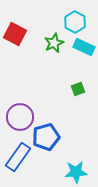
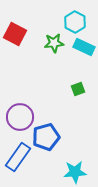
green star: rotated 18 degrees clockwise
cyan star: moved 1 px left
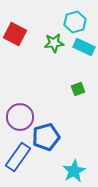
cyan hexagon: rotated 15 degrees clockwise
cyan star: moved 1 px left, 1 px up; rotated 25 degrees counterclockwise
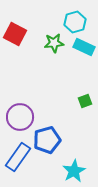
green square: moved 7 px right, 12 px down
blue pentagon: moved 1 px right, 3 px down
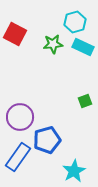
green star: moved 1 px left, 1 px down
cyan rectangle: moved 1 px left
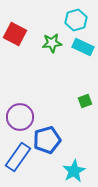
cyan hexagon: moved 1 px right, 2 px up
green star: moved 1 px left, 1 px up
